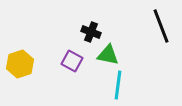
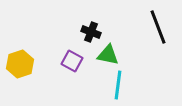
black line: moved 3 px left, 1 px down
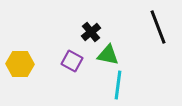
black cross: rotated 30 degrees clockwise
yellow hexagon: rotated 20 degrees clockwise
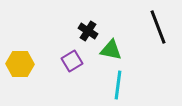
black cross: moved 3 px left, 1 px up; rotated 18 degrees counterclockwise
green triangle: moved 3 px right, 5 px up
purple square: rotated 30 degrees clockwise
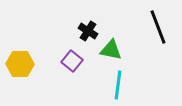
purple square: rotated 20 degrees counterclockwise
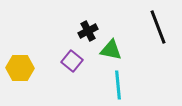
black cross: rotated 30 degrees clockwise
yellow hexagon: moved 4 px down
cyan line: rotated 12 degrees counterclockwise
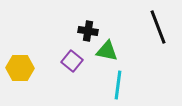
black cross: rotated 36 degrees clockwise
green triangle: moved 4 px left, 1 px down
cyan line: rotated 12 degrees clockwise
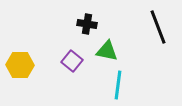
black cross: moved 1 px left, 7 px up
yellow hexagon: moved 3 px up
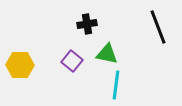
black cross: rotated 18 degrees counterclockwise
green triangle: moved 3 px down
cyan line: moved 2 px left
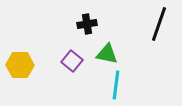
black line: moved 1 px right, 3 px up; rotated 40 degrees clockwise
